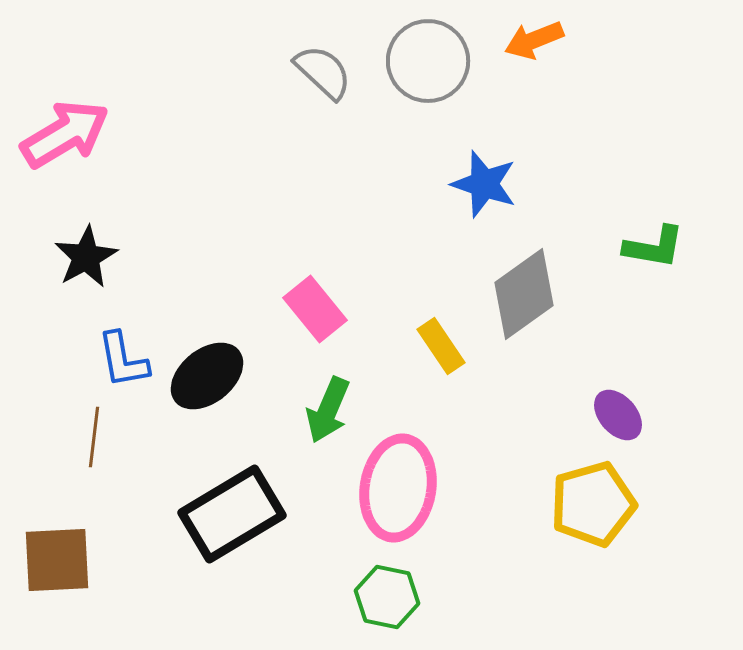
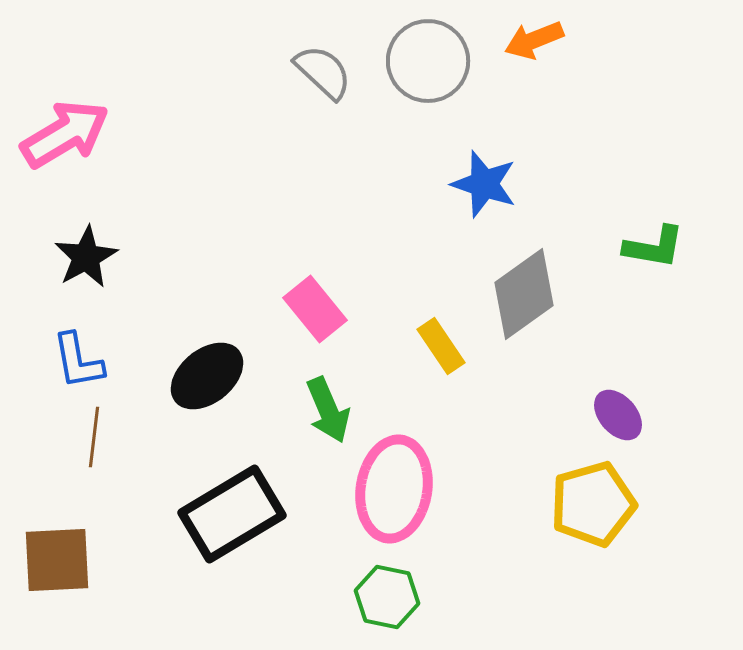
blue L-shape: moved 45 px left, 1 px down
green arrow: rotated 46 degrees counterclockwise
pink ellipse: moved 4 px left, 1 px down
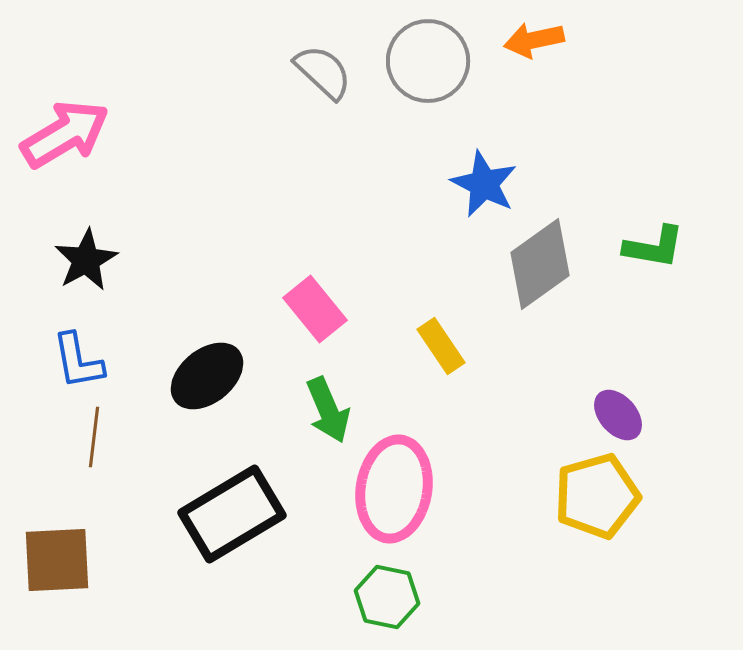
orange arrow: rotated 10 degrees clockwise
blue star: rotated 8 degrees clockwise
black star: moved 3 px down
gray diamond: moved 16 px right, 30 px up
yellow pentagon: moved 4 px right, 8 px up
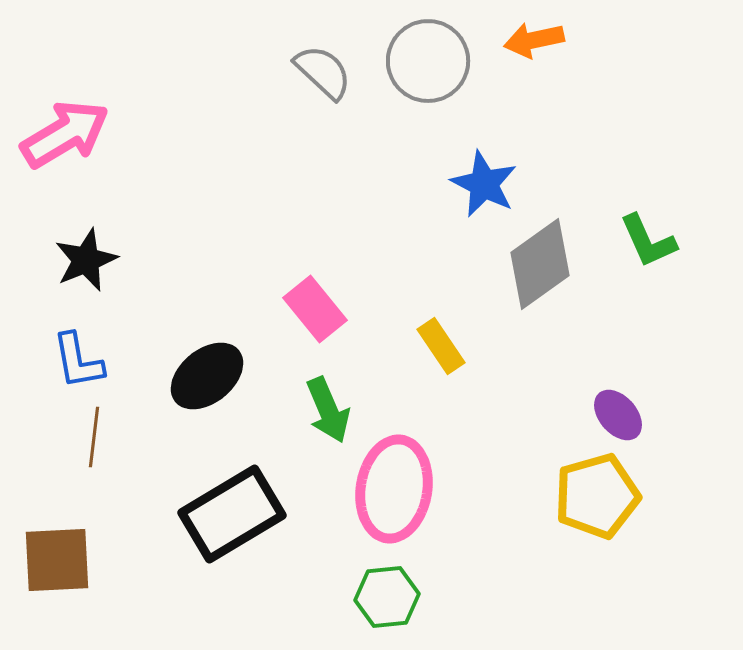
green L-shape: moved 6 px left, 6 px up; rotated 56 degrees clockwise
black star: rotated 6 degrees clockwise
green hexagon: rotated 18 degrees counterclockwise
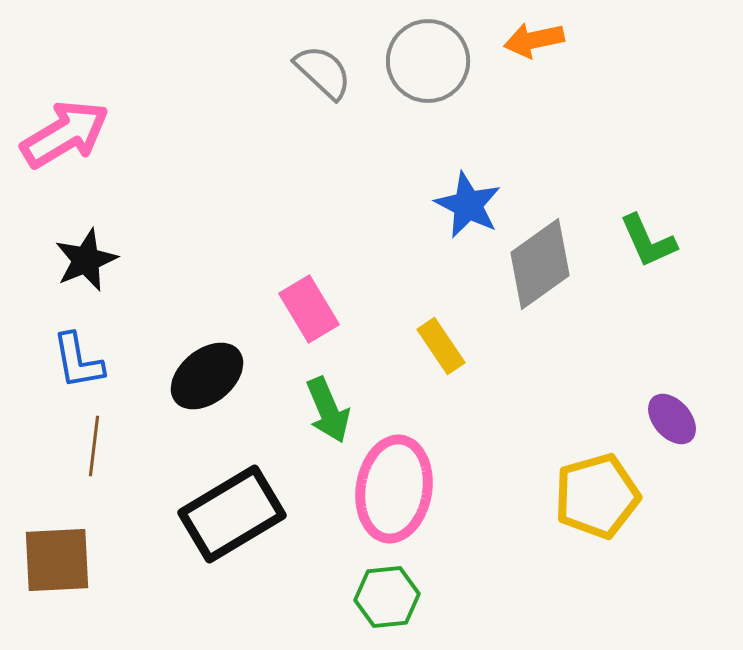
blue star: moved 16 px left, 21 px down
pink rectangle: moved 6 px left; rotated 8 degrees clockwise
purple ellipse: moved 54 px right, 4 px down
brown line: moved 9 px down
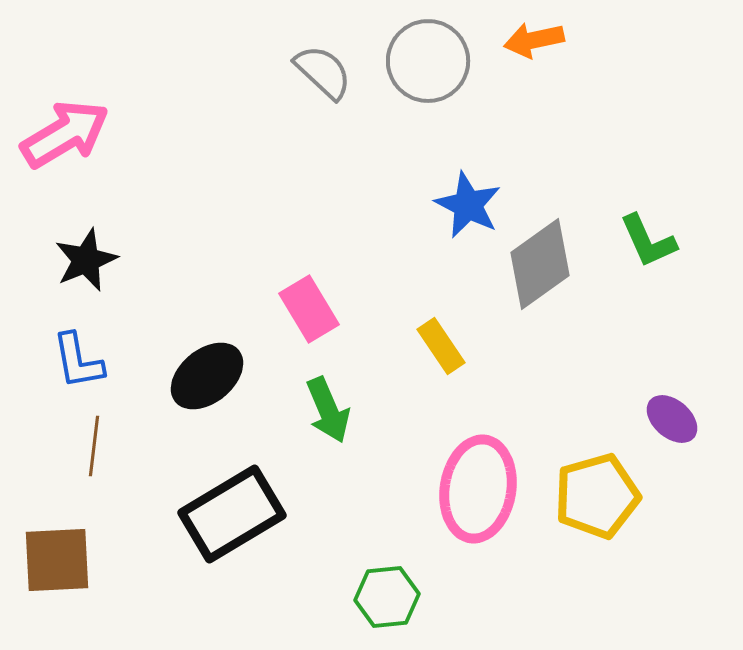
purple ellipse: rotated 8 degrees counterclockwise
pink ellipse: moved 84 px right
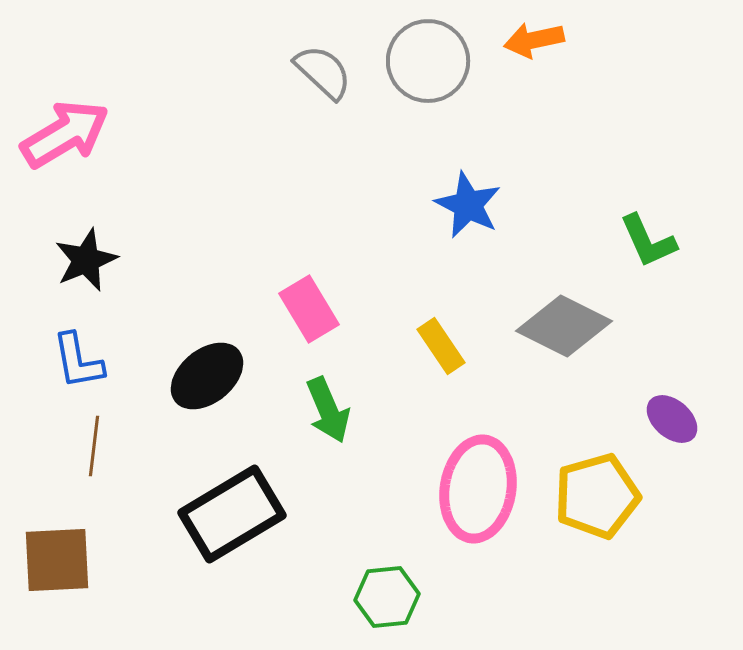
gray diamond: moved 24 px right, 62 px down; rotated 62 degrees clockwise
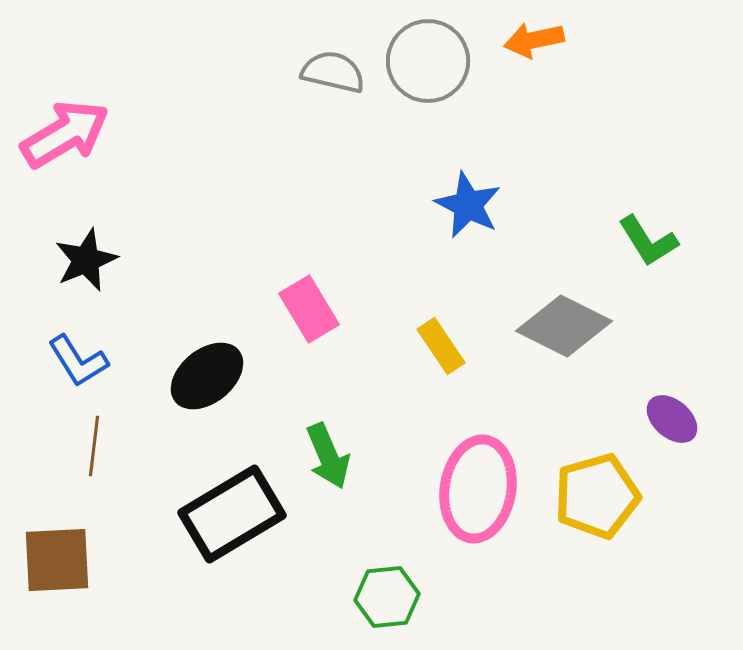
gray semicircle: moved 10 px right; rotated 30 degrees counterclockwise
green L-shape: rotated 8 degrees counterclockwise
blue L-shape: rotated 22 degrees counterclockwise
green arrow: moved 46 px down
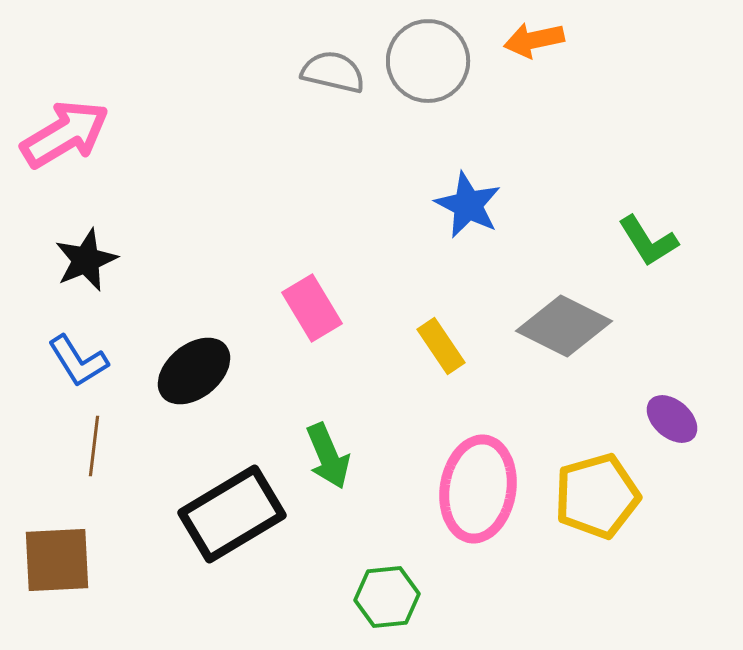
pink rectangle: moved 3 px right, 1 px up
black ellipse: moved 13 px left, 5 px up
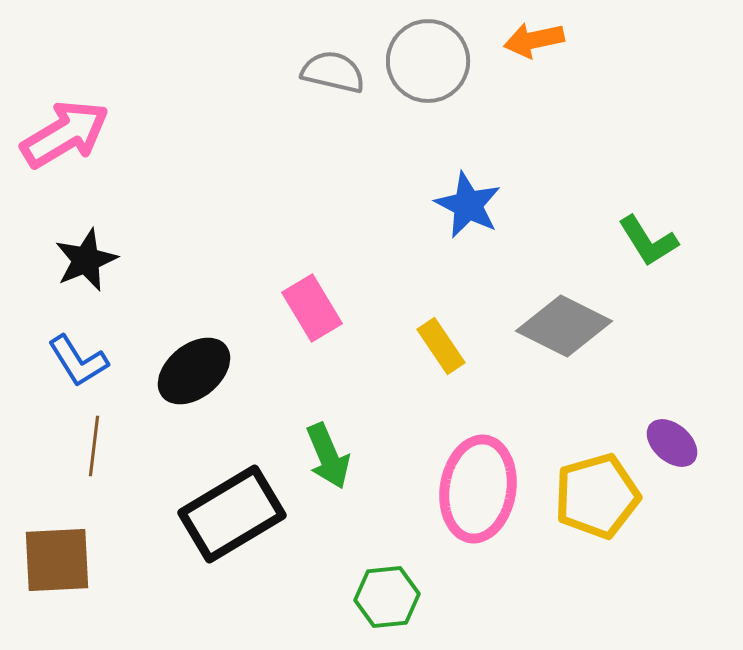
purple ellipse: moved 24 px down
